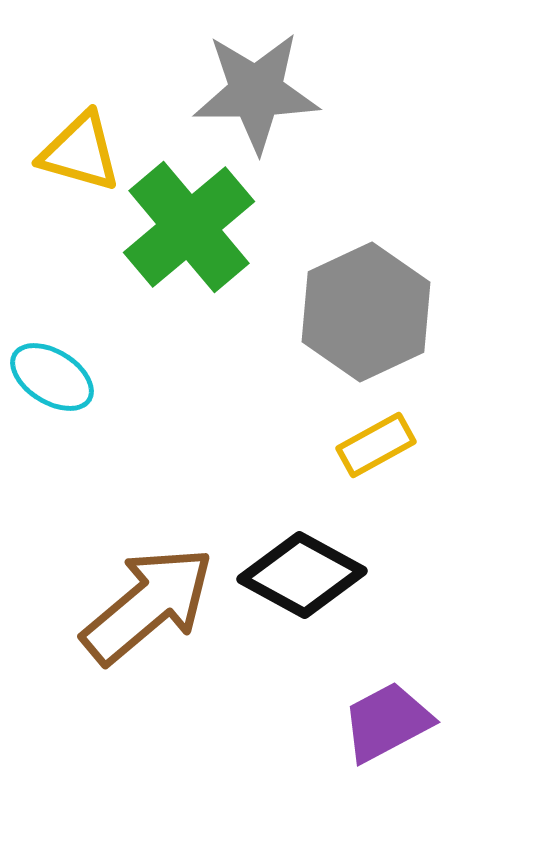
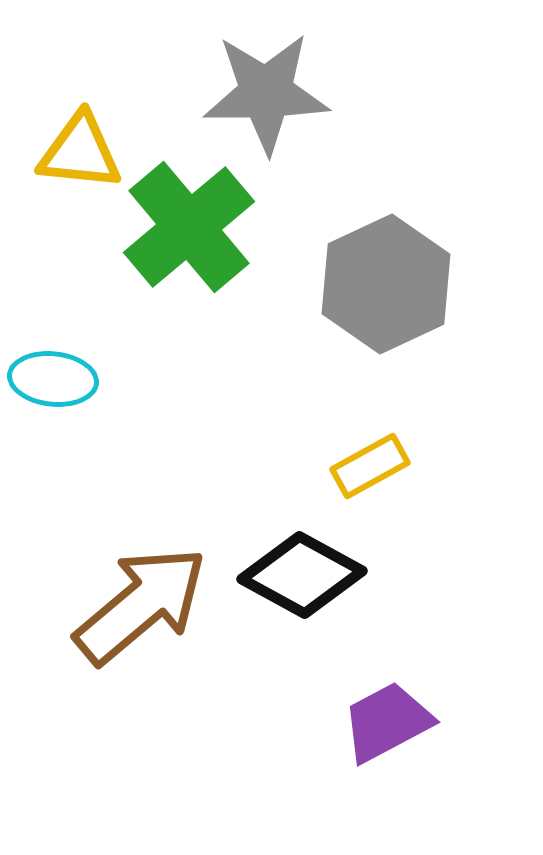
gray star: moved 10 px right, 1 px down
yellow triangle: rotated 10 degrees counterclockwise
gray hexagon: moved 20 px right, 28 px up
cyan ellipse: moved 1 px right, 2 px down; rotated 26 degrees counterclockwise
yellow rectangle: moved 6 px left, 21 px down
brown arrow: moved 7 px left
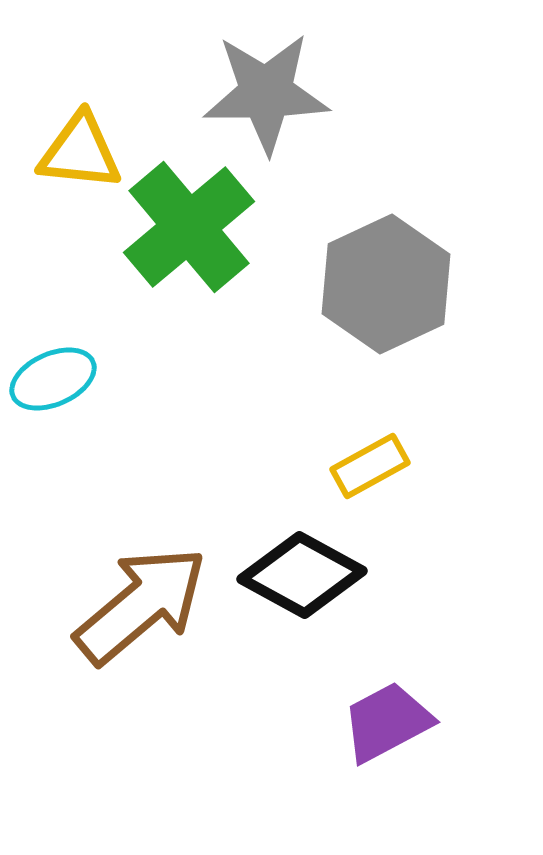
cyan ellipse: rotated 30 degrees counterclockwise
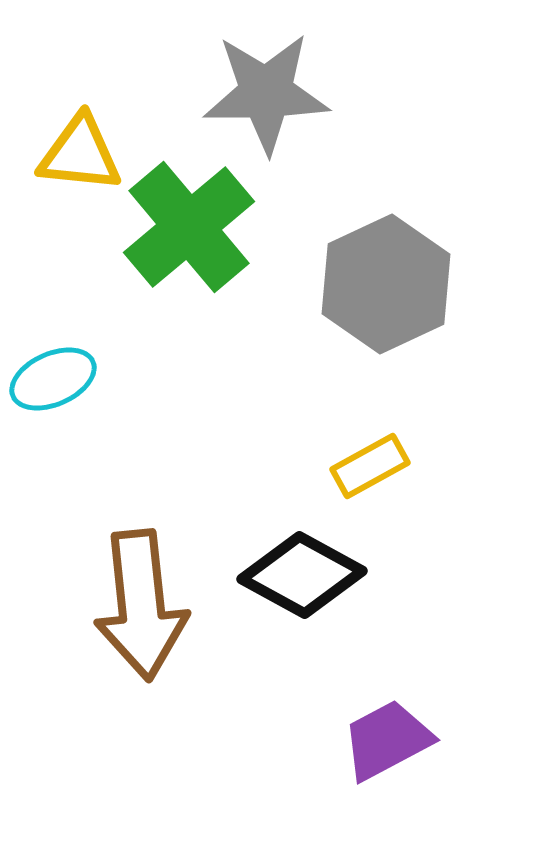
yellow triangle: moved 2 px down
brown arrow: rotated 124 degrees clockwise
purple trapezoid: moved 18 px down
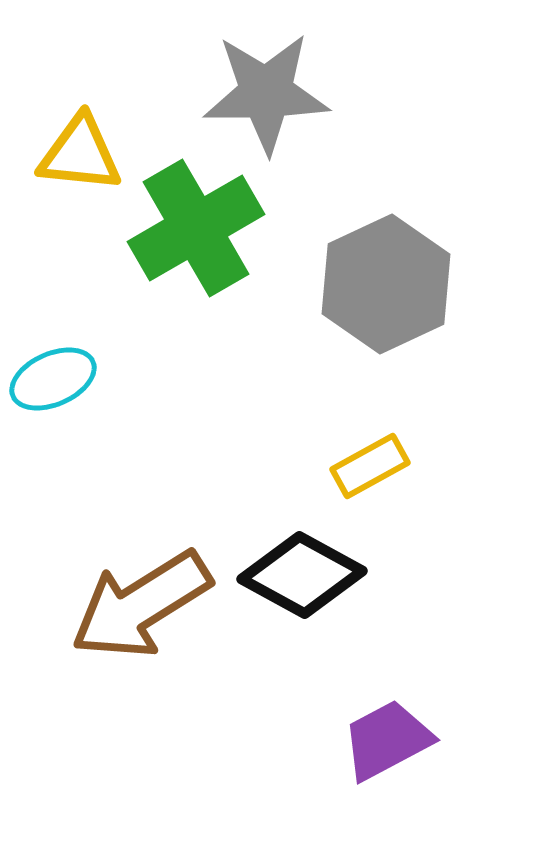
green cross: moved 7 px right, 1 px down; rotated 10 degrees clockwise
brown arrow: rotated 64 degrees clockwise
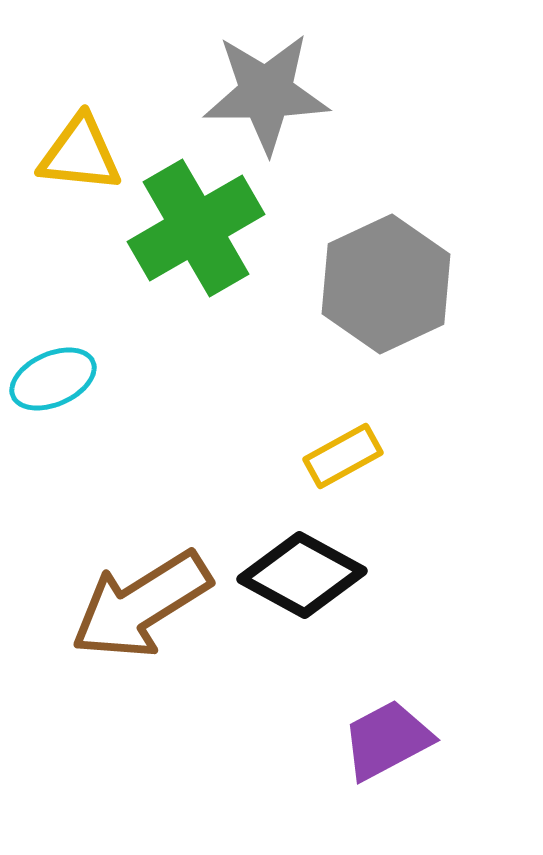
yellow rectangle: moved 27 px left, 10 px up
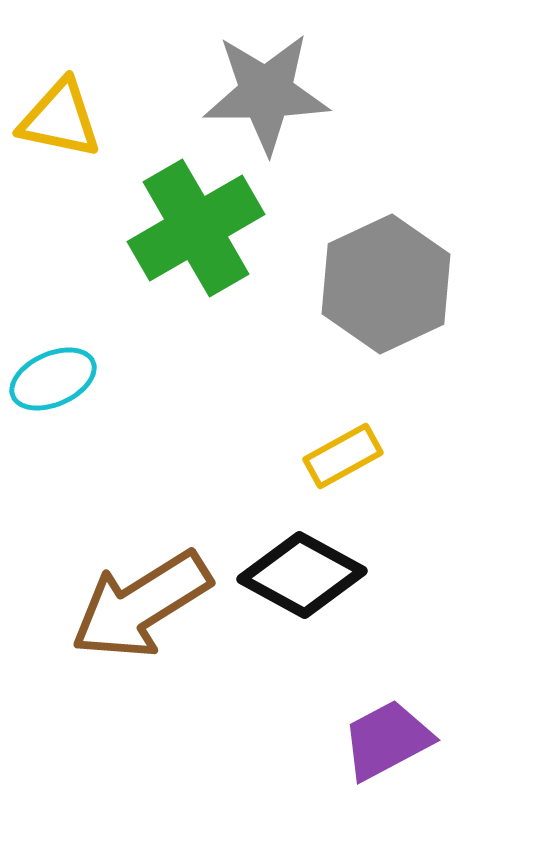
yellow triangle: moved 20 px left, 35 px up; rotated 6 degrees clockwise
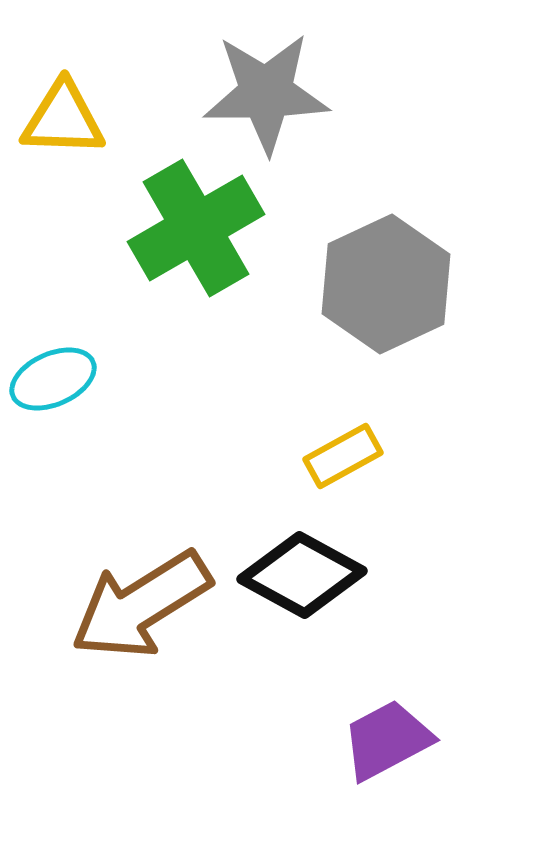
yellow triangle: moved 3 px right; rotated 10 degrees counterclockwise
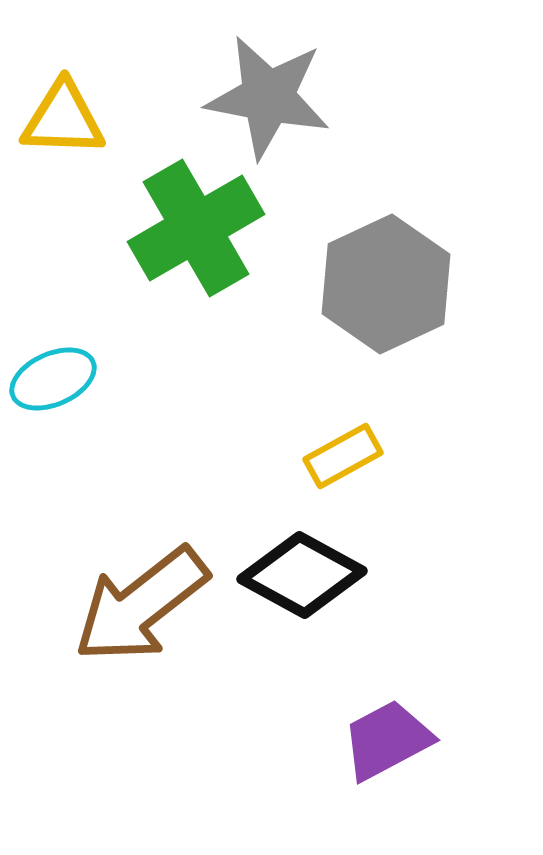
gray star: moved 2 px right, 4 px down; rotated 12 degrees clockwise
brown arrow: rotated 6 degrees counterclockwise
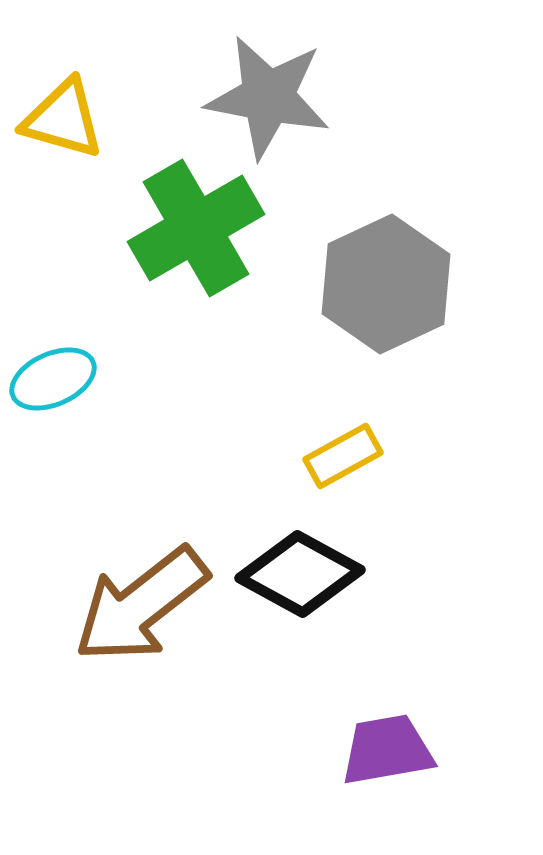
yellow triangle: rotated 14 degrees clockwise
black diamond: moved 2 px left, 1 px up
purple trapezoid: moved 10 px down; rotated 18 degrees clockwise
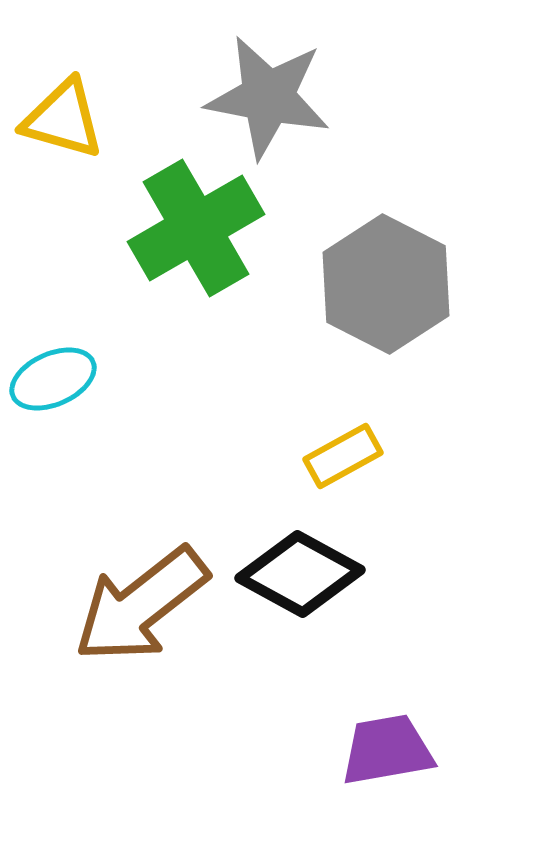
gray hexagon: rotated 8 degrees counterclockwise
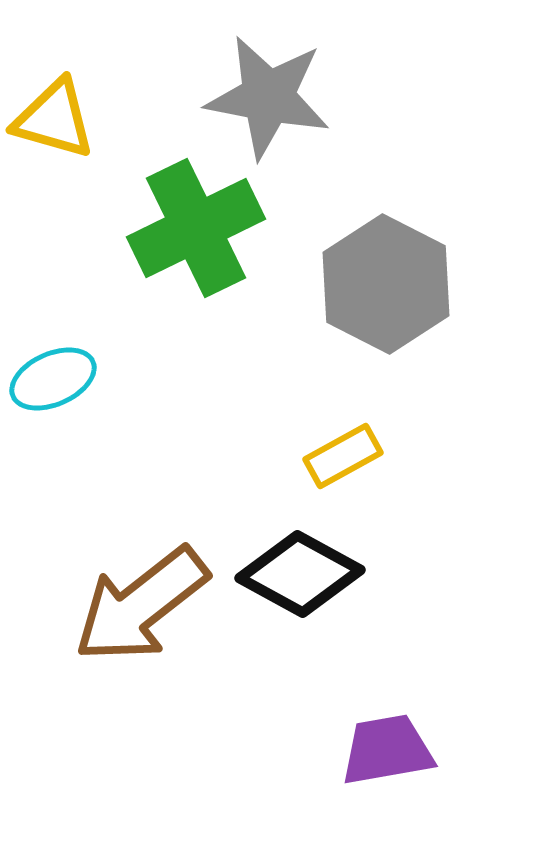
yellow triangle: moved 9 px left
green cross: rotated 4 degrees clockwise
